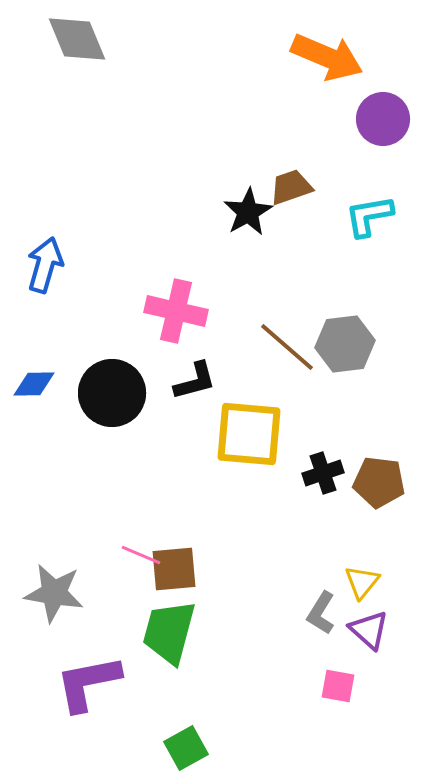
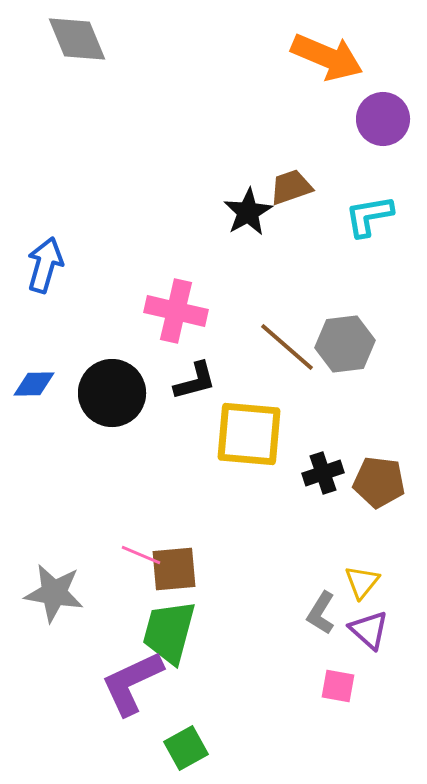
purple L-shape: moved 44 px right; rotated 14 degrees counterclockwise
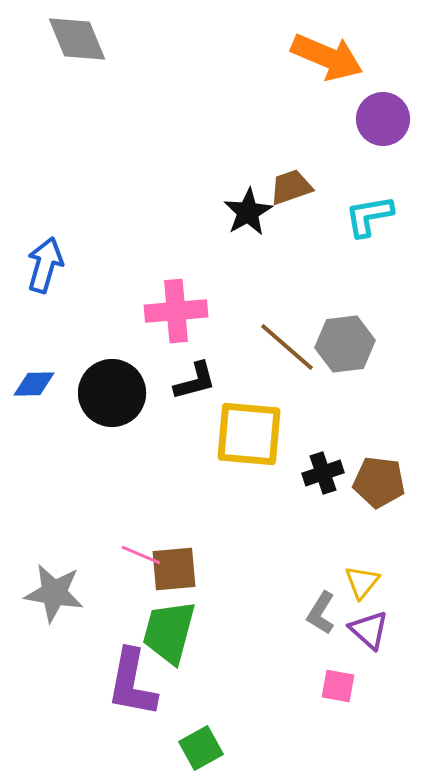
pink cross: rotated 18 degrees counterclockwise
purple L-shape: rotated 54 degrees counterclockwise
green square: moved 15 px right
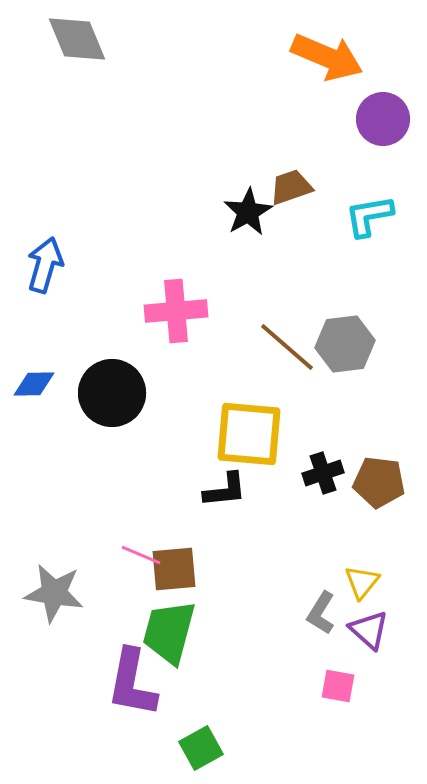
black L-shape: moved 30 px right, 109 px down; rotated 9 degrees clockwise
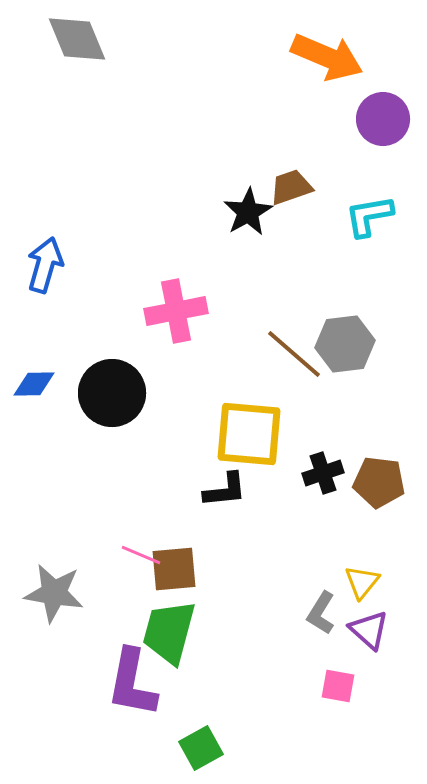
pink cross: rotated 6 degrees counterclockwise
brown line: moved 7 px right, 7 px down
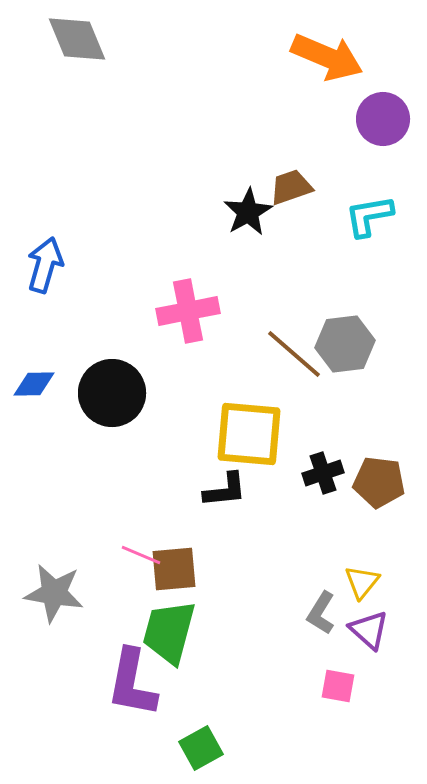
pink cross: moved 12 px right
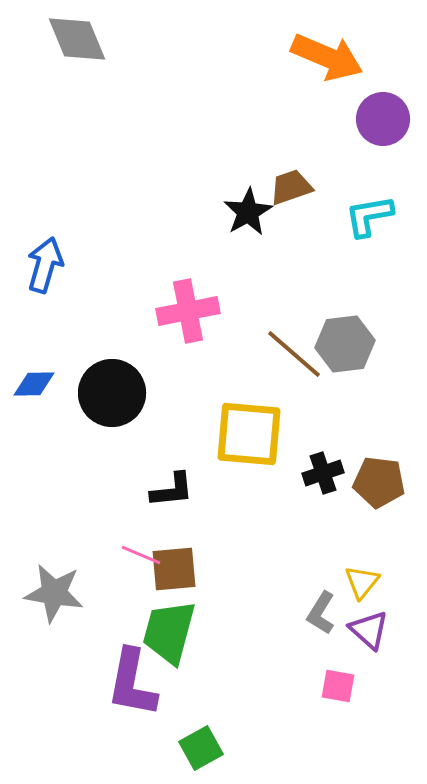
black L-shape: moved 53 px left
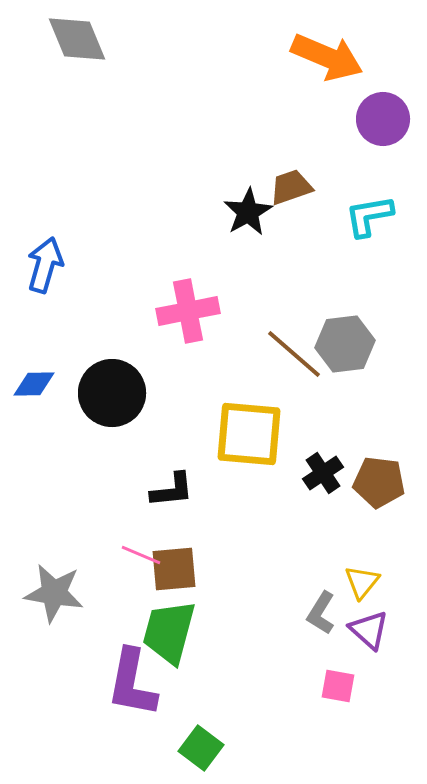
black cross: rotated 15 degrees counterclockwise
green square: rotated 24 degrees counterclockwise
